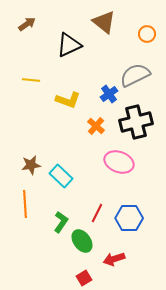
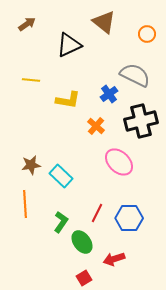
gray semicircle: rotated 52 degrees clockwise
yellow L-shape: rotated 10 degrees counterclockwise
black cross: moved 5 px right, 1 px up
pink ellipse: rotated 24 degrees clockwise
green ellipse: moved 1 px down
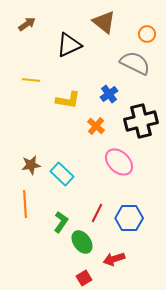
gray semicircle: moved 12 px up
cyan rectangle: moved 1 px right, 2 px up
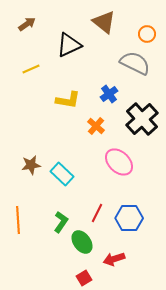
yellow line: moved 11 px up; rotated 30 degrees counterclockwise
black cross: moved 1 px right, 2 px up; rotated 28 degrees counterclockwise
orange line: moved 7 px left, 16 px down
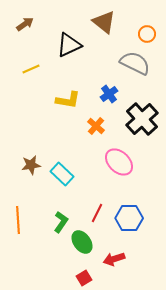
brown arrow: moved 2 px left
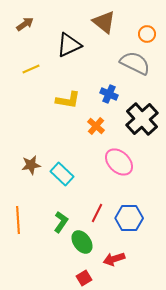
blue cross: rotated 30 degrees counterclockwise
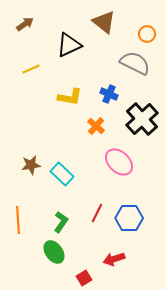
yellow L-shape: moved 2 px right, 3 px up
green ellipse: moved 28 px left, 10 px down
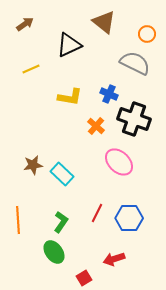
black cross: moved 8 px left; rotated 28 degrees counterclockwise
brown star: moved 2 px right
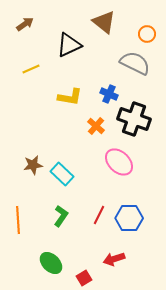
red line: moved 2 px right, 2 px down
green L-shape: moved 6 px up
green ellipse: moved 3 px left, 11 px down; rotated 10 degrees counterclockwise
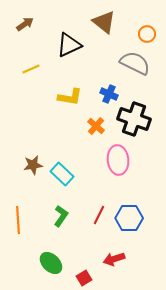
pink ellipse: moved 1 px left, 2 px up; rotated 40 degrees clockwise
